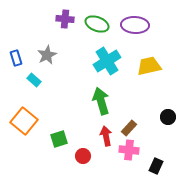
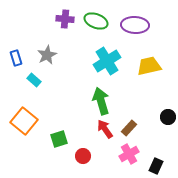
green ellipse: moved 1 px left, 3 px up
red arrow: moved 1 px left, 7 px up; rotated 24 degrees counterclockwise
pink cross: moved 4 px down; rotated 36 degrees counterclockwise
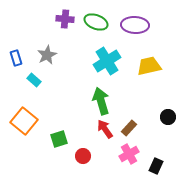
green ellipse: moved 1 px down
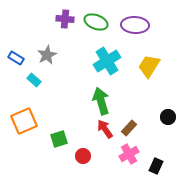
blue rectangle: rotated 42 degrees counterclockwise
yellow trapezoid: rotated 45 degrees counterclockwise
orange square: rotated 28 degrees clockwise
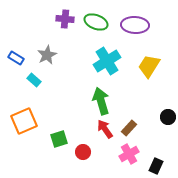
red circle: moved 4 px up
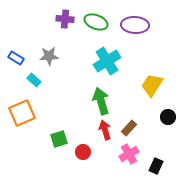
gray star: moved 2 px right, 1 px down; rotated 24 degrees clockwise
yellow trapezoid: moved 3 px right, 19 px down
orange square: moved 2 px left, 8 px up
red arrow: moved 1 px down; rotated 18 degrees clockwise
